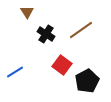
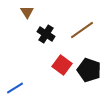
brown line: moved 1 px right
blue line: moved 16 px down
black pentagon: moved 2 px right, 11 px up; rotated 25 degrees counterclockwise
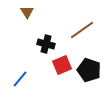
black cross: moved 10 px down; rotated 18 degrees counterclockwise
red square: rotated 30 degrees clockwise
blue line: moved 5 px right, 9 px up; rotated 18 degrees counterclockwise
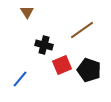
black cross: moved 2 px left, 1 px down
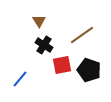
brown triangle: moved 12 px right, 9 px down
brown line: moved 5 px down
black cross: rotated 18 degrees clockwise
red square: rotated 12 degrees clockwise
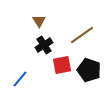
black cross: rotated 24 degrees clockwise
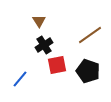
brown line: moved 8 px right
red square: moved 5 px left
black pentagon: moved 1 px left, 1 px down
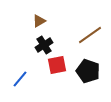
brown triangle: rotated 32 degrees clockwise
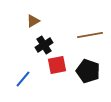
brown triangle: moved 6 px left
brown line: rotated 25 degrees clockwise
blue line: moved 3 px right
